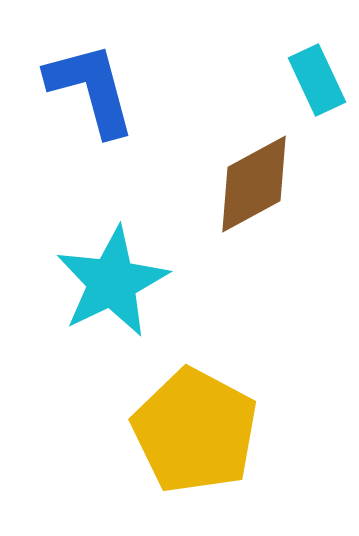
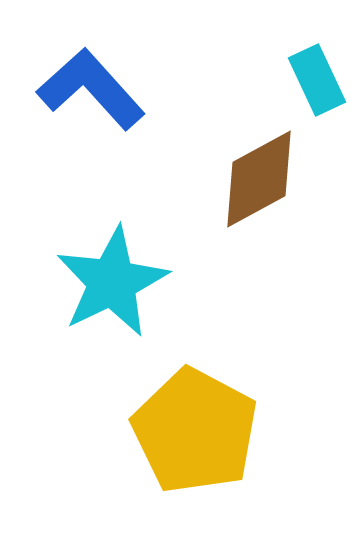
blue L-shape: rotated 27 degrees counterclockwise
brown diamond: moved 5 px right, 5 px up
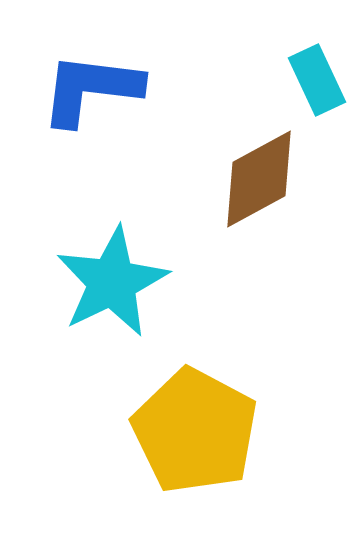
blue L-shape: rotated 41 degrees counterclockwise
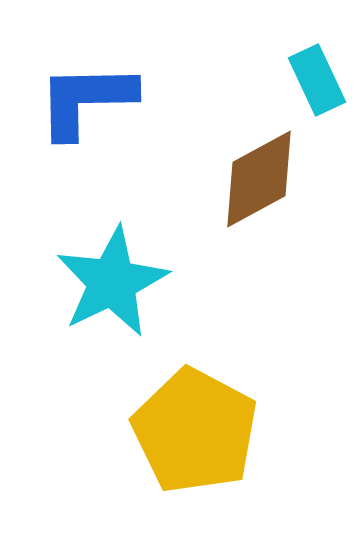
blue L-shape: moved 5 px left, 11 px down; rotated 8 degrees counterclockwise
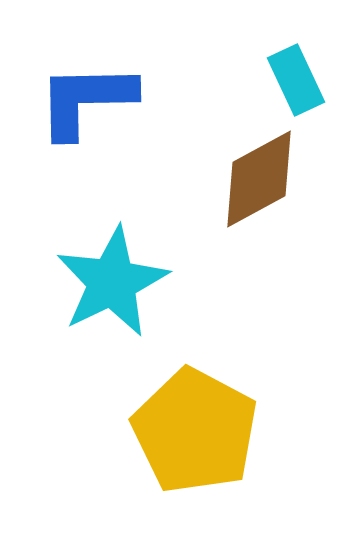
cyan rectangle: moved 21 px left
